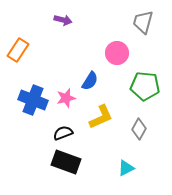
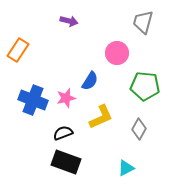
purple arrow: moved 6 px right, 1 px down
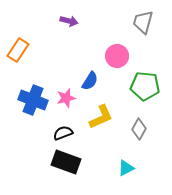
pink circle: moved 3 px down
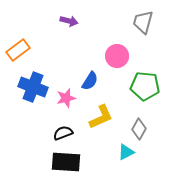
orange rectangle: rotated 20 degrees clockwise
blue cross: moved 13 px up
black rectangle: rotated 16 degrees counterclockwise
cyan triangle: moved 16 px up
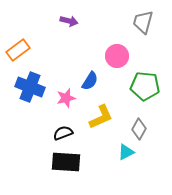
blue cross: moved 3 px left
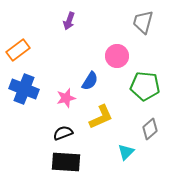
purple arrow: rotated 96 degrees clockwise
blue cross: moved 6 px left, 2 px down
gray diamond: moved 11 px right; rotated 20 degrees clockwise
cyan triangle: rotated 18 degrees counterclockwise
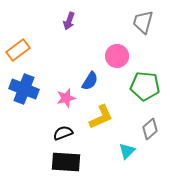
cyan triangle: moved 1 px right, 1 px up
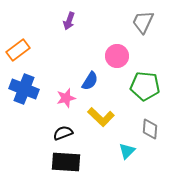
gray trapezoid: rotated 10 degrees clockwise
yellow L-shape: rotated 68 degrees clockwise
gray diamond: rotated 45 degrees counterclockwise
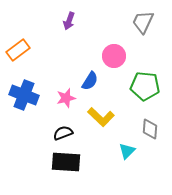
pink circle: moved 3 px left
blue cross: moved 6 px down
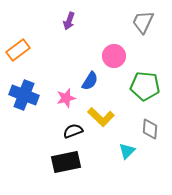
black semicircle: moved 10 px right, 2 px up
black rectangle: rotated 16 degrees counterclockwise
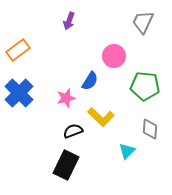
blue cross: moved 5 px left, 2 px up; rotated 24 degrees clockwise
black rectangle: moved 3 px down; rotated 52 degrees counterclockwise
